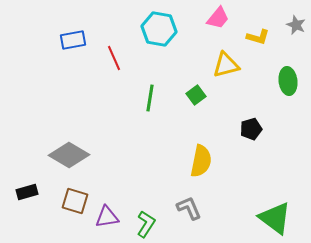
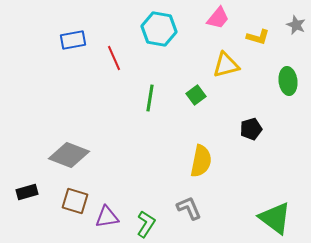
gray diamond: rotated 9 degrees counterclockwise
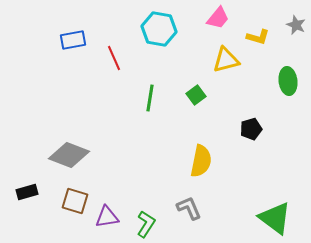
yellow triangle: moved 5 px up
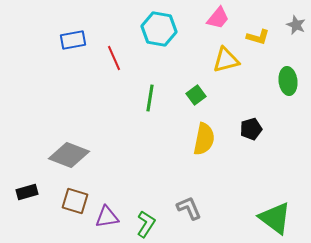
yellow semicircle: moved 3 px right, 22 px up
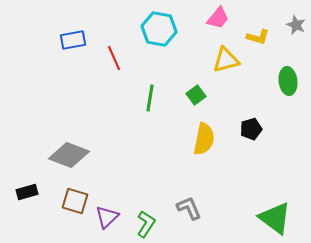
purple triangle: rotated 35 degrees counterclockwise
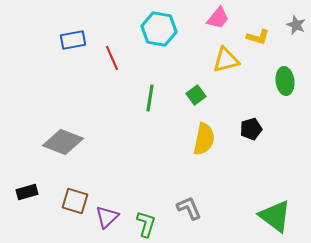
red line: moved 2 px left
green ellipse: moved 3 px left
gray diamond: moved 6 px left, 13 px up
green triangle: moved 2 px up
green L-shape: rotated 16 degrees counterclockwise
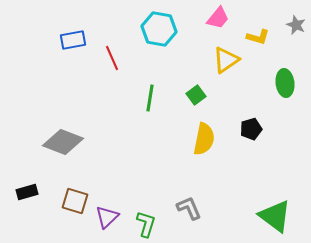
yellow triangle: rotated 20 degrees counterclockwise
green ellipse: moved 2 px down
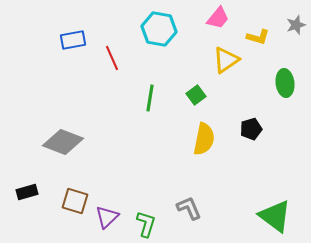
gray star: rotated 30 degrees clockwise
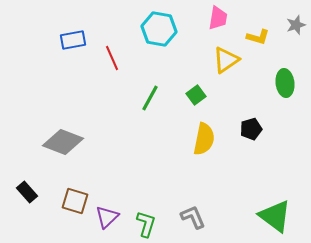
pink trapezoid: rotated 30 degrees counterclockwise
green line: rotated 20 degrees clockwise
black rectangle: rotated 65 degrees clockwise
gray L-shape: moved 4 px right, 9 px down
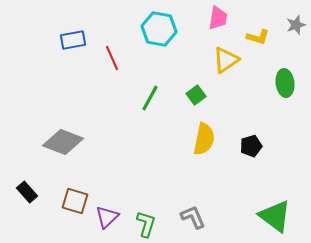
black pentagon: moved 17 px down
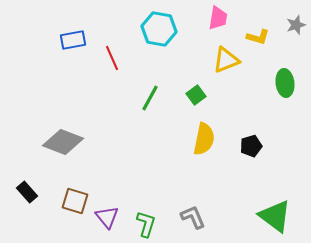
yellow triangle: rotated 12 degrees clockwise
purple triangle: rotated 25 degrees counterclockwise
